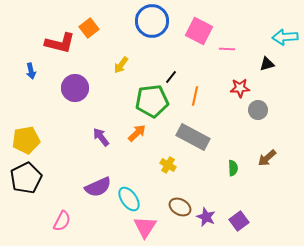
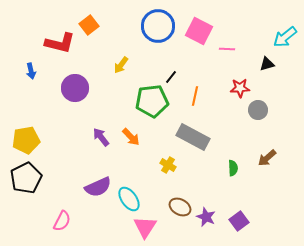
blue circle: moved 6 px right, 5 px down
orange square: moved 3 px up
cyan arrow: rotated 35 degrees counterclockwise
orange arrow: moved 6 px left, 4 px down; rotated 90 degrees clockwise
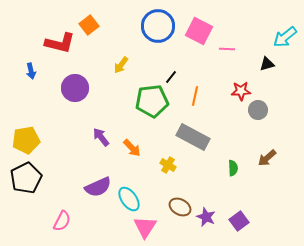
red star: moved 1 px right, 3 px down
orange arrow: moved 1 px right, 11 px down
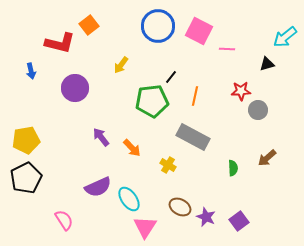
pink semicircle: moved 2 px right, 1 px up; rotated 60 degrees counterclockwise
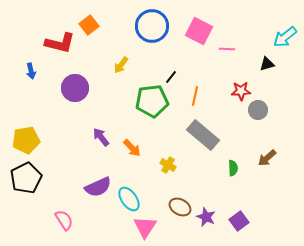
blue circle: moved 6 px left
gray rectangle: moved 10 px right, 2 px up; rotated 12 degrees clockwise
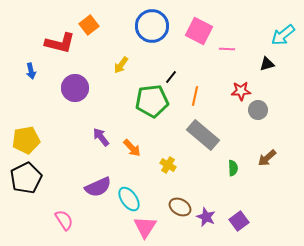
cyan arrow: moved 2 px left, 2 px up
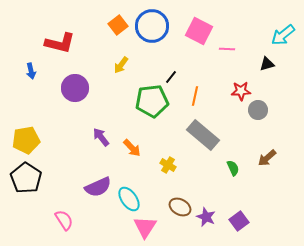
orange square: moved 29 px right
green semicircle: rotated 21 degrees counterclockwise
black pentagon: rotated 12 degrees counterclockwise
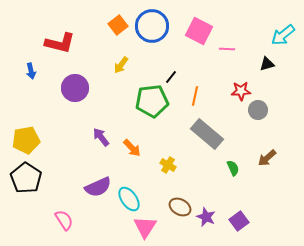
gray rectangle: moved 4 px right, 1 px up
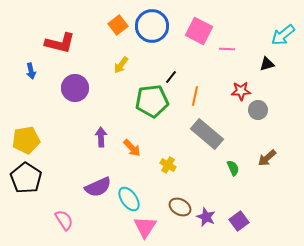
purple arrow: rotated 36 degrees clockwise
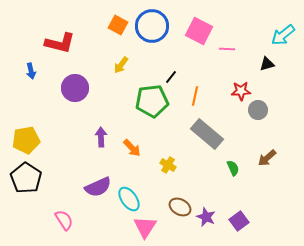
orange square: rotated 24 degrees counterclockwise
